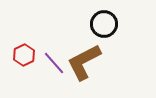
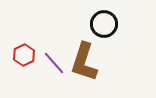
brown L-shape: rotated 45 degrees counterclockwise
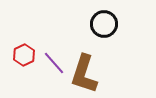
brown L-shape: moved 12 px down
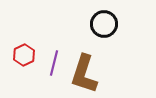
purple line: rotated 55 degrees clockwise
